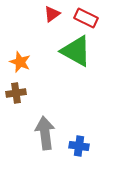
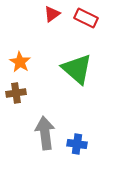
green triangle: moved 1 px right, 18 px down; rotated 12 degrees clockwise
orange star: rotated 10 degrees clockwise
blue cross: moved 2 px left, 2 px up
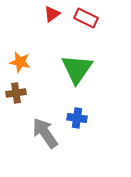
orange star: rotated 20 degrees counterclockwise
green triangle: rotated 24 degrees clockwise
gray arrow: rotated 28 degrees counterclockwise
blue cross: moved 26 px up
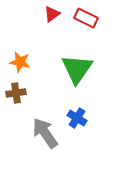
blue cross: rotated 24 degrees clockwise
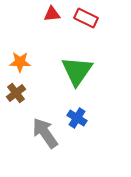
red triangle: rotated 30 degrees clockwise
orange star: rotated 10 degrees counterclockwise
green triangle: moved 2 px down
brown cross: rotated 30 degrees counterclockwise
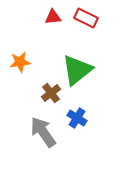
red triangle: moved 1 px right, 3 px down
orange star: rotated 10 degrees counterclockwise
green triangle: moved 1 px up; rotated 16 degrees clockwise
brown cross: moved 35 px right
gray arrow: moved 2 px left, 1 px up
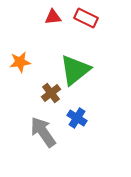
green triangle: moved 2 px left
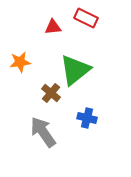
red triangle: moved 10 px down
brown cross: rotated 12 degrees counterclockwise
blue cross: moved 10 px right; rotated 18 degrees counterclockwise
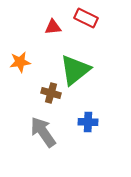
brown cross: rotated 24 degrees counterclockwise
blue cross: moved 1 px right, 4 px down; rotated 12 degrees counterclockwise
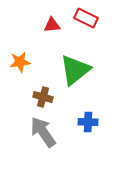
red triangle: moved 1 px left, 2 px up
brown cross: moved 8 px left, 4 px down
